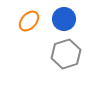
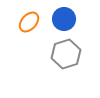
orange ellipse: moved 1 px down
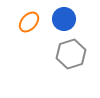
gray hexagon: moved 5 px right
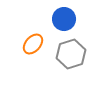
orange ellipse: moved 4 px right, 22 px down
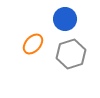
blue circle: moved 1 px right
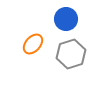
blue circle: moved 1 px right
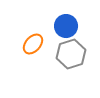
blue circle: moved 7 px down
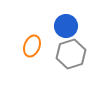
orange ellipse: moved 1 px left, 2 px down; rotated 20 degrees counterclockwise
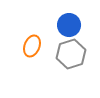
blue circle: moved 3 px right, 1 px up
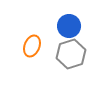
blue circle: moved 1 px down
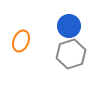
orange ellipse: moved 11 px left, 5 px up
